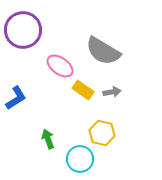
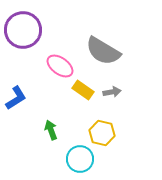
green arrow: moved 3 px right, 9 px up
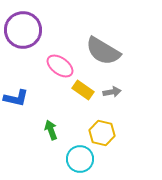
blue L-shape: rotated 45 degrees clockwise
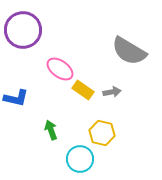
gray semicircle: moved 26 px right
pink ellipse: moved 3 px down
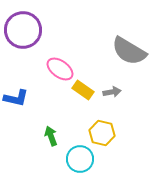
green arrow: moved 6 px down
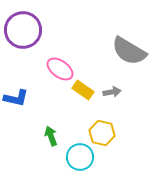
cyan circle: moved 2 px up
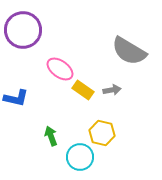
gray arrow: moved 2 px up
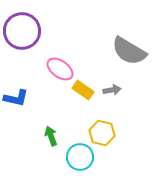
purple circle: moved 1 px left, 1 px down
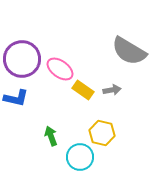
purple circle: moved 28 px down
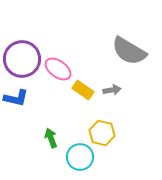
pink ellipse: moved 2 px left
green arrow: moved 2 px down
